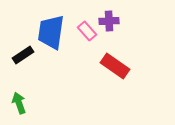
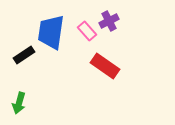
purple cross: rotated 24 degrees counterclockwise
black rectangle: moved 1 px right
red rectangle: moved 10 px left
green arrow: rotated 145 degrees counterclockwise
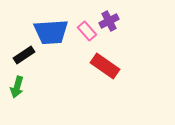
blue trapezoid: rotated 102 degrees counterclockwise
green arrow: moved 2 px left, 16 px up
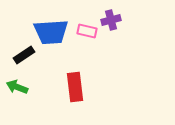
purple cross: moved 2 px right, 1 px up; rotated 12 degrees clockwise
pink rectangle: rotated 36 degrees counterclockwise
red rectangle: moved 30 px left, 21 px down; rotated 48 degrees clockwise
green arrow: rotated 95 degrees clockwise
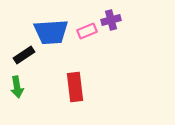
pink rectangle: rotated 36 degrees counterclockwise
green arrow: rotated 120 degrees counterclockwise
